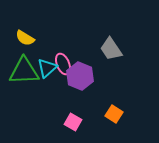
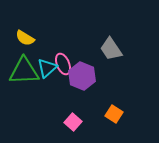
purple hexagon: moved 2 px right
pink square: rotated 12 degrees clockwise
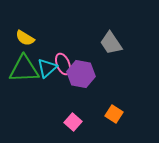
gray trapezoid: moved 6 px up
green triangle: moved 2 px up
purple hexagon: moved 1 px left, 2 px up; rotated 12 degrees counterclockwise
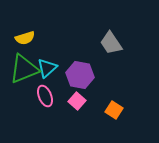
yellow semicircle: rotated 48 degrees counterclockwise
pink ellipse: moved 18 px left, 32 px down
green triangle: rotated 20 degrees counterclockwise
purple hexagon: moved 1 px left, 1 px down
orange square: moved 4 px up
pink square: moved 4 px right, 21 px up
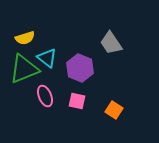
cyan triangle: moved 10 px up; rotated 40 degrees counterclockwise
purple hexagon: moved 7 px up; rotated 12 degrees clockwise
pink square: rotated 30 degrees counterclockwise
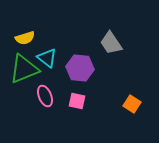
purple hexagon: rotated 16 degrees counterclockwise
orange square: moved 18 px right, 6 px up
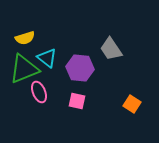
gray trapezoid: moved 6 px down
pink ellipse: moved 6 px left, 4 px up
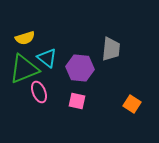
gray trapezoid: rotated 140 degrees counterclockwise
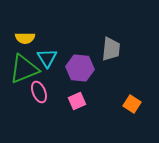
yellow semicircle: rotated 18 degrees clockwise
cyan triangle: rotated 20 degrees clockwise
pink square: rotated 36 degrees counterclockwise
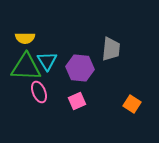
cyan triangle: moved 3 px down
green triangle: moved 2 px right, 2 px up; rotated 24 degrees clockwise
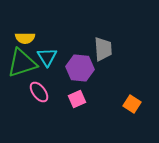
gray trapezoid: moved 8 px left; rotated 10 degrees counterclockwise
cyan triangle: moved 4 px up
green triangle: moved 4 px left, 4 px up; rotated 20 degrees counterclockwise
pink ellipse: rotated 15 degrees counterclockwise
pink square: moved 2 px up
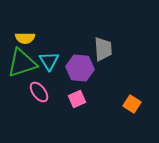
cyan triangle: moved 2 px right, 4 px down
